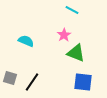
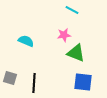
pink star: rotated 24 degrees clockwise
black line: moved 2 px right, 1 px down; rotated 30 degrees counterclockwise
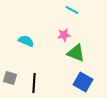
blue square: rotated 24 degrees clockwise
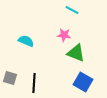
pink star: rotated 16 degrees clockwise
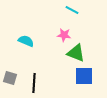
blue square: moved 1 px right, 6 px up; rotated 30 degrees counterclockwise
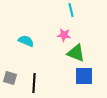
cyan line: moved 1 px left; rotated 48 degrees clockwise
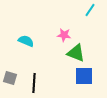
cyan line: moved 19 px right; rotated 48 degrees clockwise
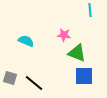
cyan line: rotated 40 degrees counterclockwise
green triangle: moved 1 px right
black line: rotated 54 degrees counterclockwise
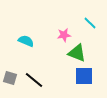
cyan line: moved 13 px down; rotated 40 degrees counterclockwise
pink star: rotated 16 degrees counterclockwise
black line: moved 3 px up
